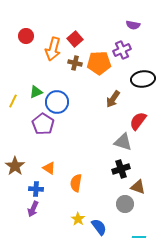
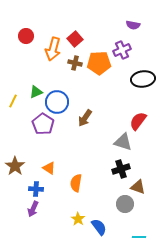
brown arrow: moved 28 px left, 19 px down
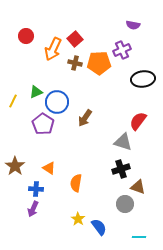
orange arrow: rotated 10 degrees clockwise
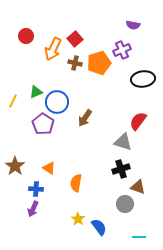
orange pentagon: rotated 15 degrees counterclockwise
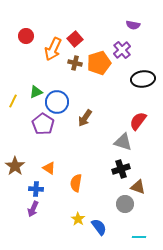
purple cross: rotated 18 degrees counterclockwise
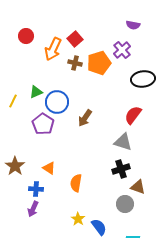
red semicircle: moved 5 px left, 6 px up
cyan line: moved 6 px left
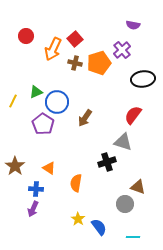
black cross: moved 14 px left, 7 px up
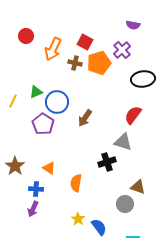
red square: moved 10 px right, 3 px down; rotated 21 degrees counterclockwise
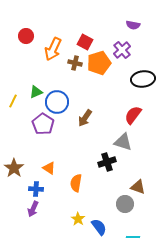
brown star: moved 1 px left, 2 px down
